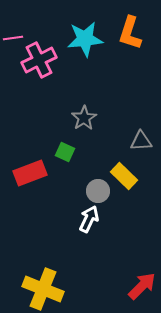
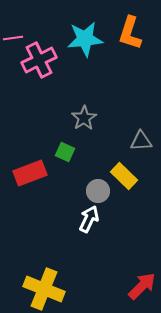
yellow cross: moved 1 px right
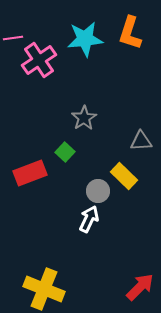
pink cross: rotated 8 degrees counterclockwise
green square: rotated 18 degrees clockwise
red arrow: moved 2 px left, 1 px down
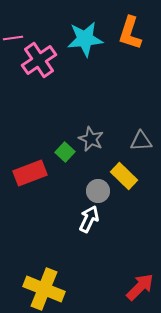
gray star: moved 7 px right, 21 px down; rotated 15 degrees counterclockwise
